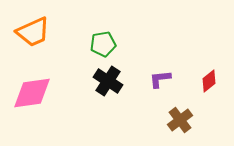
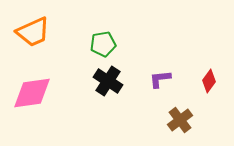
red diamond: rotated 15 degrees counterclockwise
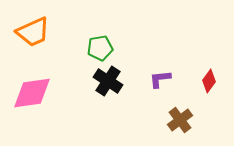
green pentagon: moved 3 px left, 4 px down
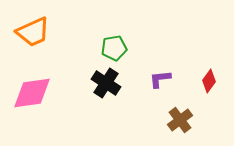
green pentagon: moved 14 px right
black cross: moved 2 px left, 2 px down
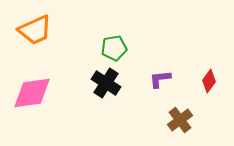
orange trapezoid: moved 2 px right, 2 px up
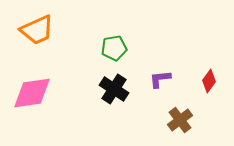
orange trapezoid: moved 2 px right
black cross: moved 8 px right, 6 px down
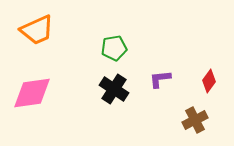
brown cross: moved 15 px right; rotated 10 degrees clockwise
